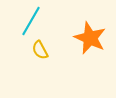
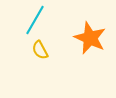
cyan line: moved 4 px right, 1 px up
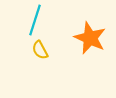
cyan line: rotated 12 degrees counterclockwise
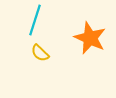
yellow semicircle: moved 3 px down; rotated 18 degrees counterclockwise
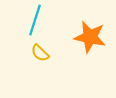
orange star: moved 1 px up; rotated 12 degrees counterclockwise
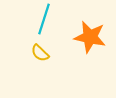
cyan line: moved 9 px right, 1 px up
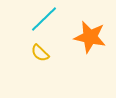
cyan line: rotated 28 degrees clockwise
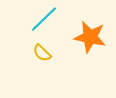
yellow semicircle: moved 2 px right
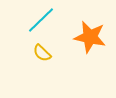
cyan line: moved 3 px left, 1 px down
